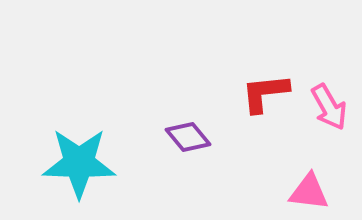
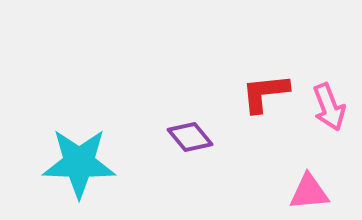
pink arrow: rotated 9 degrees clockwise
purple diamond: moved 2 px right
pink triangle: rotated 12 degrees counterclockwise
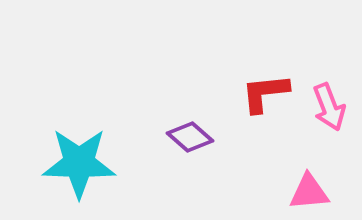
purple diamond: rotated 9 degrees counterclockwise
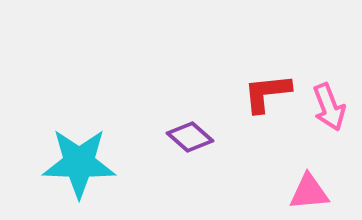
red L-shape: moved 2 px right
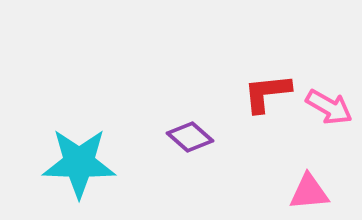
pink arrow: rotated 39 degrees counterclockwise
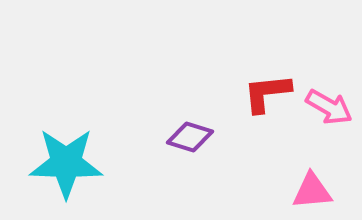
purple diamond: rotated 24 degrees counterclockwise
cyan star: moved 13 px left
pink triangle: moved 3 px right, 1 px up
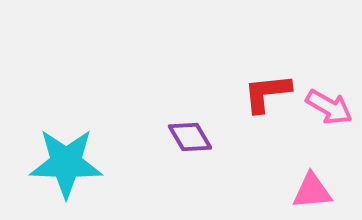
purple diamond: rotated 42 degrees clockwise
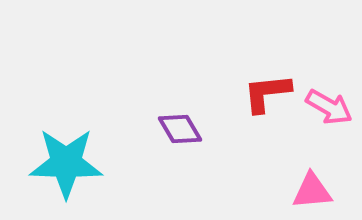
purple diamond: moved 10 px left, 8 px up
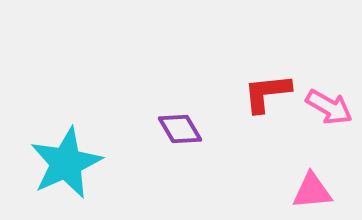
cyan star: rotated 26 degrees counterclockwise
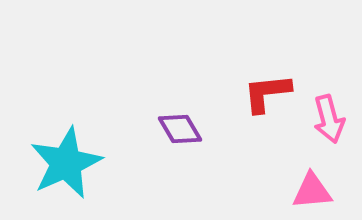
pink arrow: moved 12 px down; rotated 45 degrees clockwise
